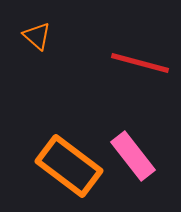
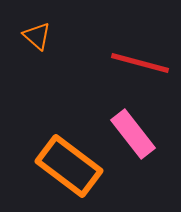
pink rectangle: moved 22 px up
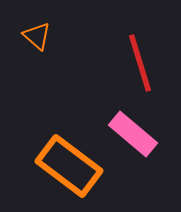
red line: rotated 58 degrees clockwise
pink rectangle: rotated 12 degrees counterclockwise
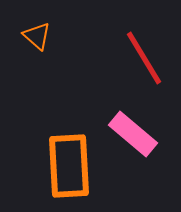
red line: moved 4 px right, 5 px up; rotated 14 degrees counterclockwise
orange rectangle: rotated 50 degrees clockwise
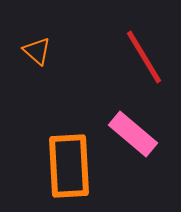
orange triangle: moved 15 px down
red line: moved 1 px up
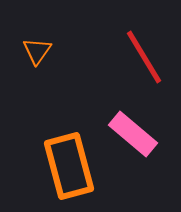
orange triangle: rotated 24 degrees clockwise
orange rectangle: rotated 12 degrees counterclockwise
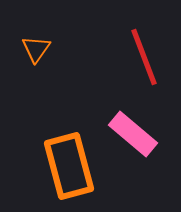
orange triangle: moved 1 px left, 2 px up
red line: rotated 10 degrees clockwise
